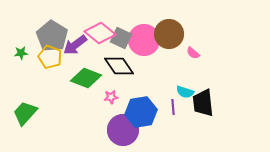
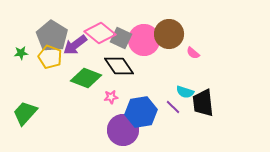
purple line: rotated 42 degrees counterclockwise
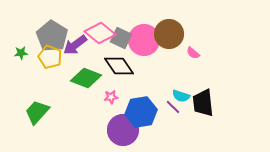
cyan semicircle: moved 4 px left, 4 px down
green trapezoid: moved 12 px right, 1 px up
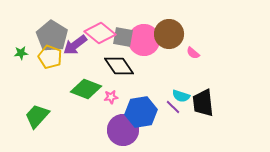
gray square: moved 2 px right, 1 px up; rotated 15 degrees counterclockwise
green diamond: moved 11 px down
green trapezoid: moved 4 px down
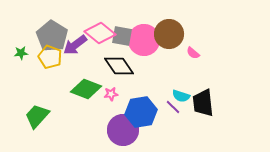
gray square: moved 1 px left, 1 px up
pink star: moved 3 px up
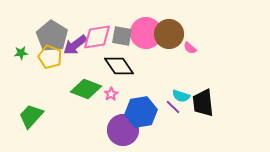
pink diamond: moved 3 px left, 4 px down; rotated 48 degrees counterclockwise
pink circle: moved 2 px right, 7 px up
pink semicircle: moved 3 px left, 5 px up
pink star: rotated 24 degrees counterclockwise
green trapezoid: moved 6 px left
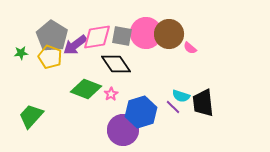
black diamond: moved 3 px left, 2 px up
blue hexagon: rotated 8 degrees counterclockwise
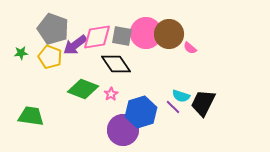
gray pentagon: moved 1 px right, 7 px up; rotated 12 degrees counterclockwise
green diamond: moved 3 px left
black trapezoid: rotated 32 degrees clockwise
green trapezoid: rotated 56 degrees clockwise
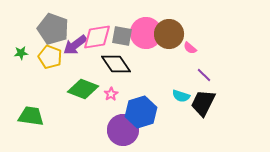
purple line: moved 31 px right, 32 px up
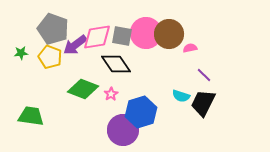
pink semicircle: rotated 128 degrees clockwise
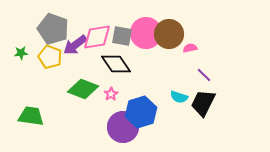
cyan semicircle: moved 2 px left, 1 px down
purple circle: moved 3 px up
